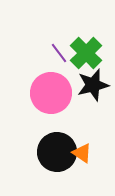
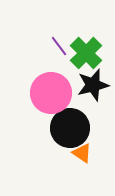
purple line: moved 7 px up
black circle: moved 13 px right, 24 px up
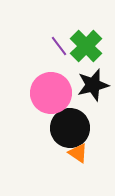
green cross: moved 7 px up
orange triangle: moved 4 px left
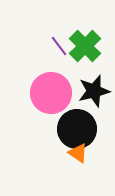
green cross: moved 1 px left
black star: moved 1 px right, 6 px down
black circle: moved 7 px right, 1 px down
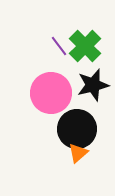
black star: moved 1 px left, 6 px up
orange triangle: rotated 45 degrees clockwise
